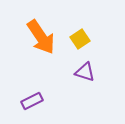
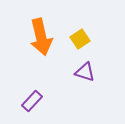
orange arrow: rotated 21 degrees clockwise
purple rectangle: rotated 20 degrees counterclockwise
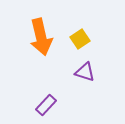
purple rectangle: moved 14 px right, 4 px down
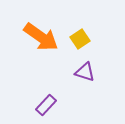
orange arrow: rotated 42 degrees counterclockwise
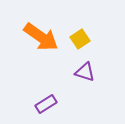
purple rectangle: moved 1 px up; rotated 15 degrees clockwise
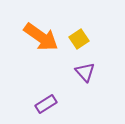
yellow square: moved 1 px left
purple triangle: rotated 30 degrees clockwise
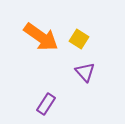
yellow square: rotated 24 degrees counterclockwise
purple rectangle: rotated 25 degrees counterclockwise
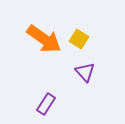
orange arrow: moved 3 px right, 2 px down
